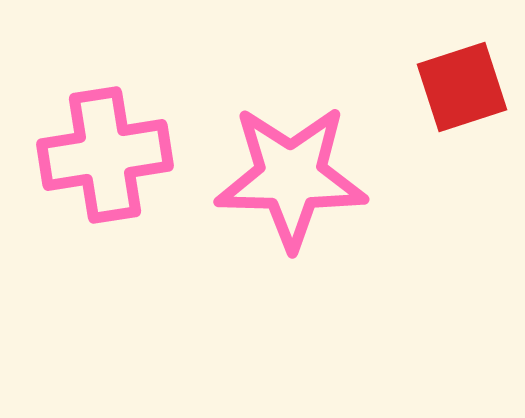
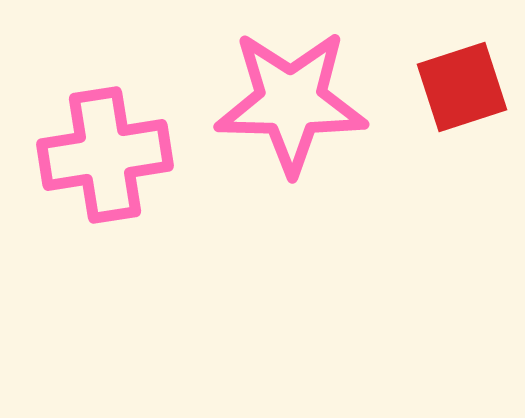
pink star: moved 75 px up
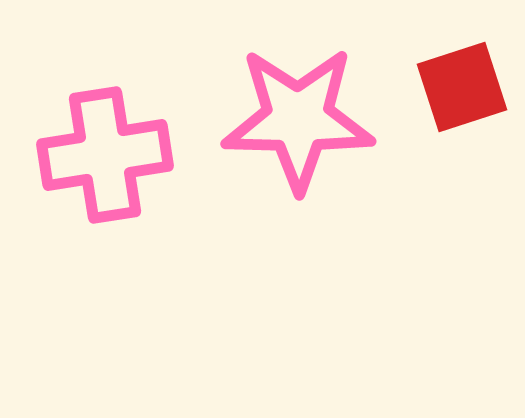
pink star: moved 7 px right, 17 px down
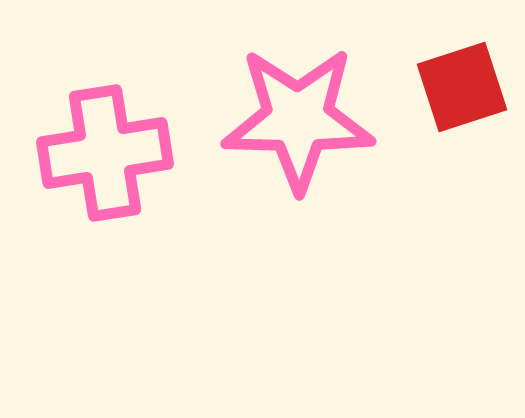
pink cross: moved 2 px up
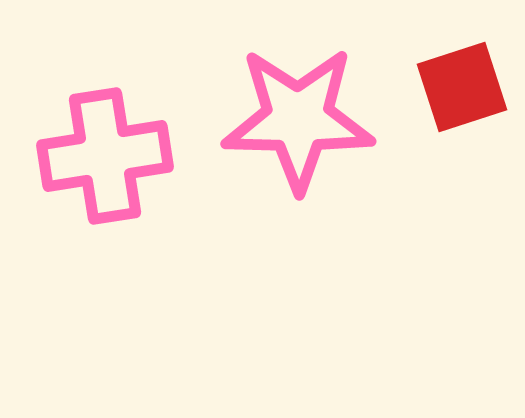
pink cross: moved 3 px down
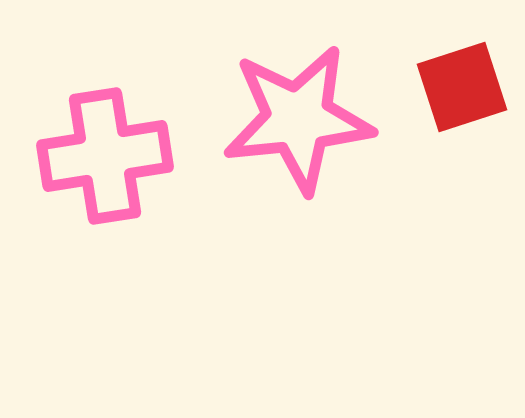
pink star: rotated 7 degrees counterclockwise
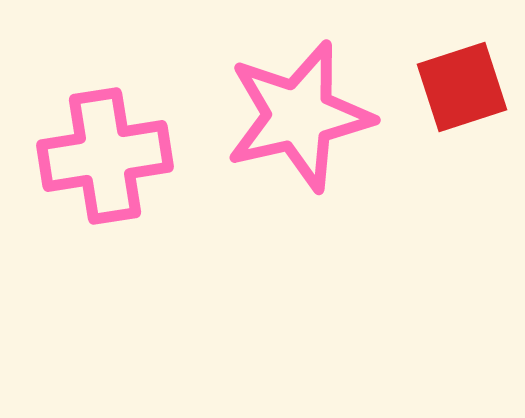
pink star: moved 1 px right, 3 px up; rotated 7 degrees counterclockwise
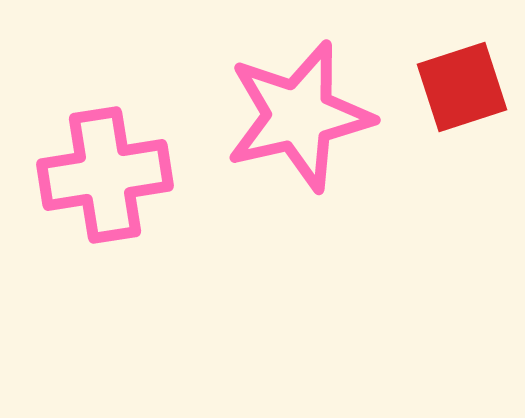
pink cross: moved 19 px down
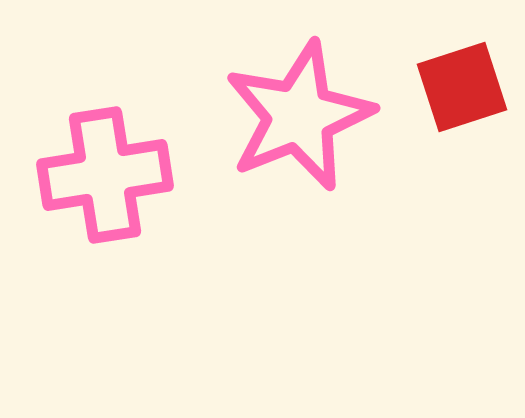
pink star: rotated 9 degrees counterclockwise
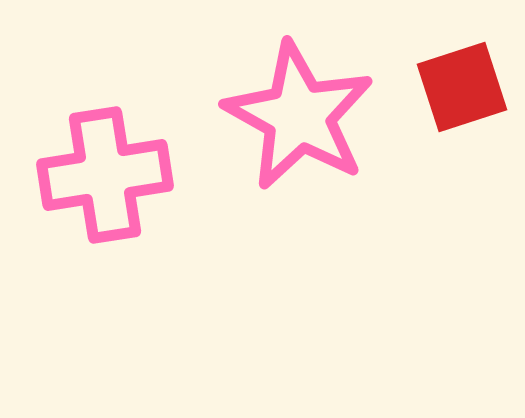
pink star: rotated 21 degrees counterclockwise
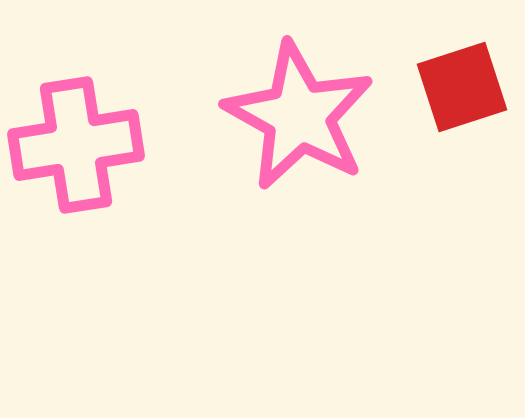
pink cross: moved 29 px left, 30 px up
